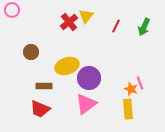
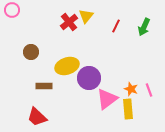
pink line: moved 9 px right, 7 px down
pink triangle: moved 21 px right, 5 px up
red trapezoid: moved 3 px left, 8 px down; rotated 20 degrees clockwise
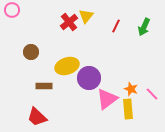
pink line: moved 3 px right, 4 px down; rotated 24 degrees counterclockwise
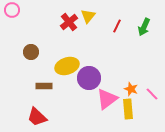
yellow triangle: moved 2 px right
red line: moved 1 px right
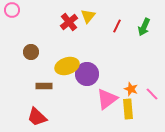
purple circle: moved 2 px left, 4 px up
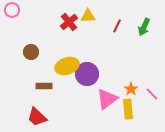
yellow triangle: rotated 49 degrees clockwise
orange star: rotated 16 degrees clockwise
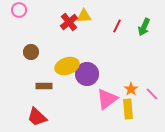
pink circle: moved 7 px right
yellow triangle: moved 4 px left
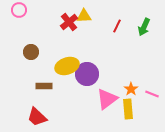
pink line: rotated 24 degrees counterclockwise
